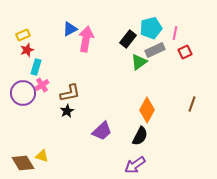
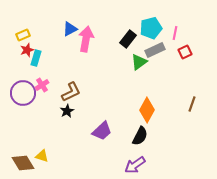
cyan rectangle: moved 9 px up
brown L-shape: moved 1 px right, 1 px up; rotated 15 degrees counterclockwise
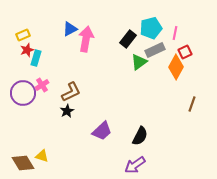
orange diamond: moved 29 px right, 43 px up
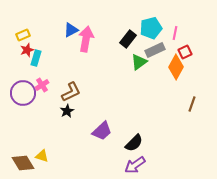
blue triangle: moved 1 px right, 1 px down
black semicircle: moved 6 px left, 7 px down; rotated 18 degrees clockwise
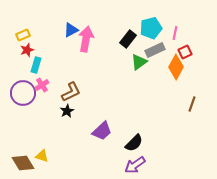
cyan rectangle: moved 7 px down
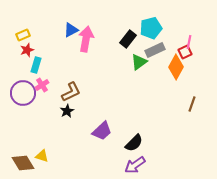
pink line: moved 14 px right, 9 px down
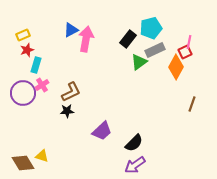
black star: rotated 24 degrees clockwise
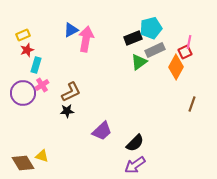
black rectangle: moved 5 px right, 1 px up; rotated 30 degrees clockwise
black semicircle: moved 1 px right
